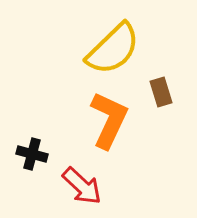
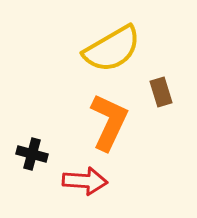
yellow semicircle: moved 1 px left; rotated 14 degrees clockwise
orange L-shape: moved 2 px down
red arrow: moved 3 px right, 5 px up; rotated 39 degrees counterclockwise
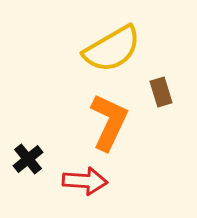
black cross: moved 4 px left, 5 px down; rotated 36 degrees clockwise
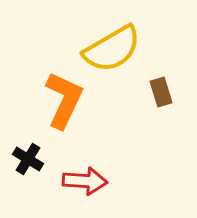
orange L-shape: moved 45 px left, 22 px up
black cross: rotated 20 degrees counterclockwise
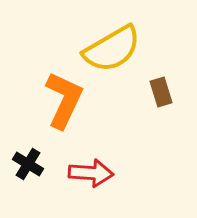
black cross: moved 5 px down
red arrow: moved 6 px right, 8 px up
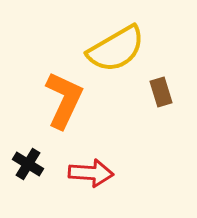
yellow semicircle: moved 4 px right
